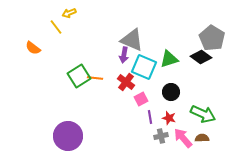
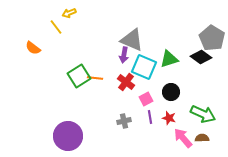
pink square: moved 5 px right
gray cross: moved 37 px left, 15 px up
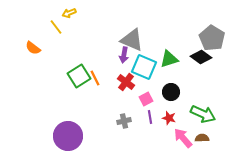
orange line: rotated 56 degrees clockwise
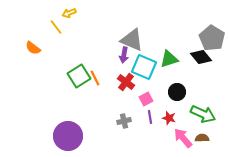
black diamond: rotated 15 degrees clockwise
black circle: moved 6 px right
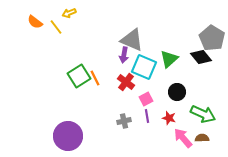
orange semicircle: moved 2 px right, 26 px up
green triangle: rotated 24 degrees counterclockwise
purple line: moved 3 px left, 1 px up
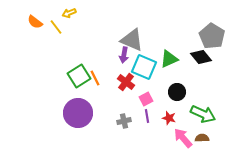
gray pentagon: moved 2 px up
green triangle: rotated 18 degrees clockwise
purple circle: moved 10 px right, 23 px up
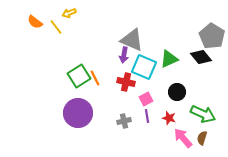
red cross: rotated 24 degrees counterclockwise
brown semicircle: rotated 72 degrees counterclockwise
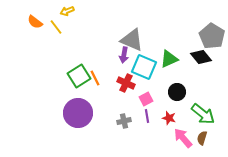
yellow arrow: moved 2 px left, 2 px up
red cross: moved 1 px down; rotated 12 degrees clockwise
green arrow: rotated 15 degrees clockwise
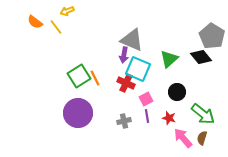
green triangle: rotated 18 degrees counterclockwise
cyan square: moved 6 px left, 2 px down
